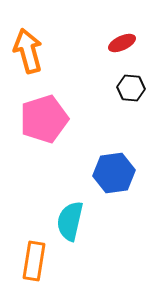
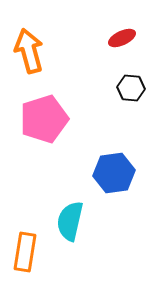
red ellipse: moved 5 px up
orange arrow: moved 1 px right
orange rectangle: moved 9 px left, 9 px up
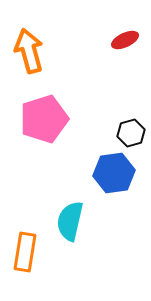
red ellipse: moved 3 px right, 2 px down
black hexagon: moved 45 px down; rotated 20 degrees counterclockwise
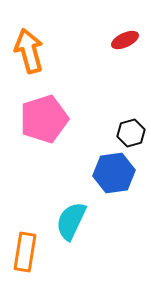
cyan semicircle: moved 1 px right; rotated 12 degrees clockwise
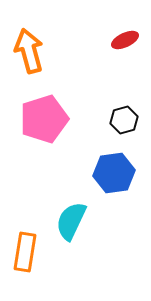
black hexagon: moved 7 px left, 13 px up
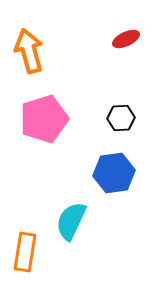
red ellipse: moved 1 px right, 1 px up
black hexagon: moved 3 px left, 2 px up; rotated 12 degrees clockwise
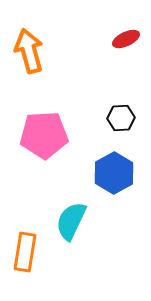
pink pentagon: moved 16 px down; rotated 15 degrees clockwise
blue hexagon: rotated 21 degrees counterclockwise
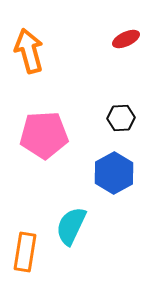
cyan semicircle: moved 5 px down
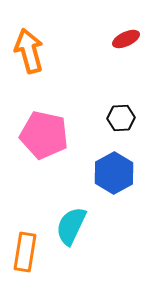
pink pentagon: rotated 15 degrees clockwise
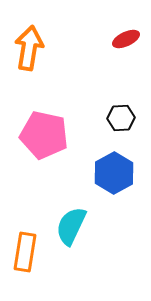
orange arrow: moved 3 px up; rotated 24 degrees clockwise
